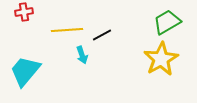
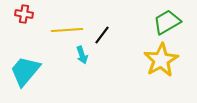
red cross: moved 2 px down; rotated 18 degrees clockwise
black line: rotated 24 degrees counterclockwise
yellow star: moved 1 px down
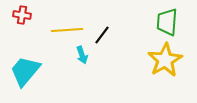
red cross: moved 2 px left, 1 px down
green trapezoid: rotated 56 degrees counterclockwise
yellow star: moved 4 px right
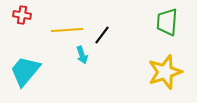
yellow star: moved 12 px down; rotated 12 degrees clockwise
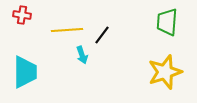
cyan trapezoid: moved 1 px down; rotated 140 degrees clockwise
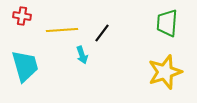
red cross: moved 1 px down
green trapezoid: moved 1 px down
yellow line: moved 5 px left
black line: moved 2 px up
cyan trapezoid: moved 6 px up; rotated 16 degrees counterclockwise
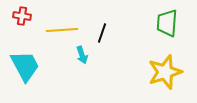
black line: rotated 18 degrees counterclockwise
cyan trapezoid: rotated 12 degrees counterclockwise
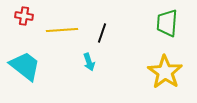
red cross: moved 2 px right
cyan arrow: moved 7 px right, 7 px down
cyan trapezoid: rotated 24 degrees counterclockwise
yellow star: rotated 20 degrees counterclockwise
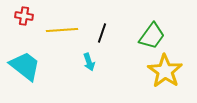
green trapezoid: moved 15 px left, 13 px down; rotated 148 degrees counterclockwise
yellow star: moved 1 px up
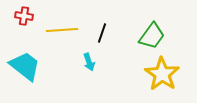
yellow star: moved 3 px left, 3 px down
